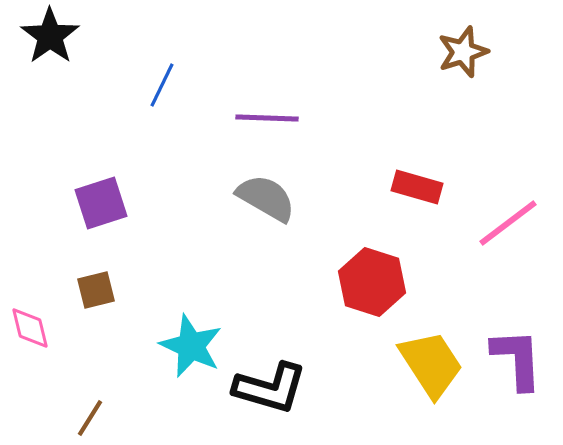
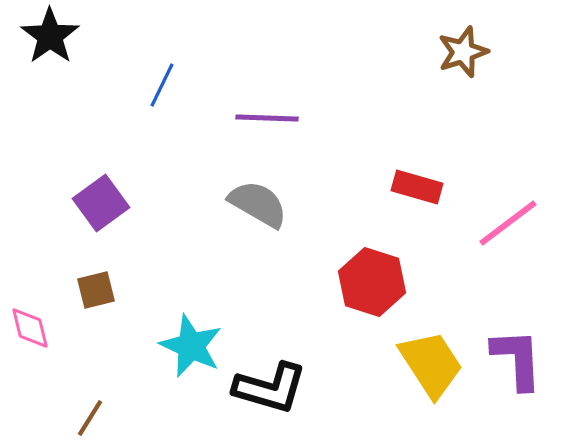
gray semicircle: moved 8 px left, 6 px down
purple square: rotated 18 degrees counterclockwise
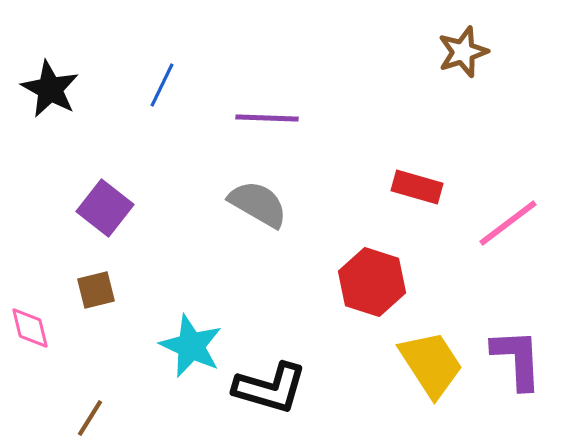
black star: moved 53 px down; rotated 8 degrees counterclockwise
purple square: moved 4 px right, 5 px down; rotated 16 degrees counterclockwise
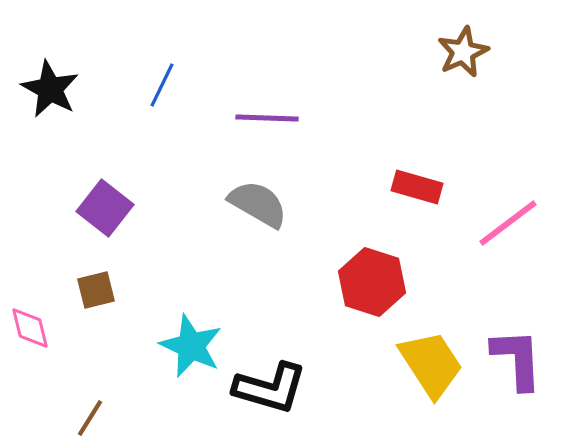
brown star: rotated 6 degrees counterclockwise
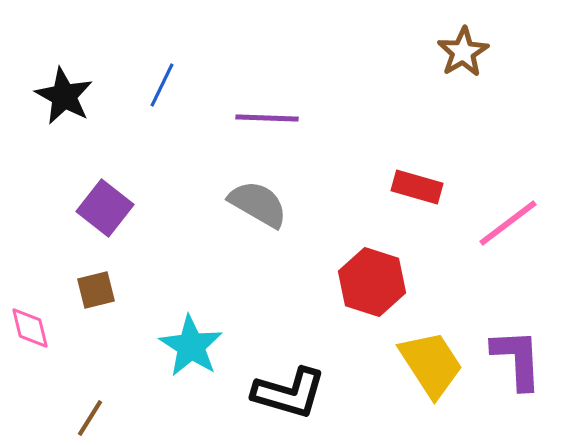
brown star: rotated 6 degrees counterclockwise
black star: moved 14 px right, 7 px down
cyan star: rotated 8 degrees clockwise
black L-shape: moved 19 px right, 5 px down
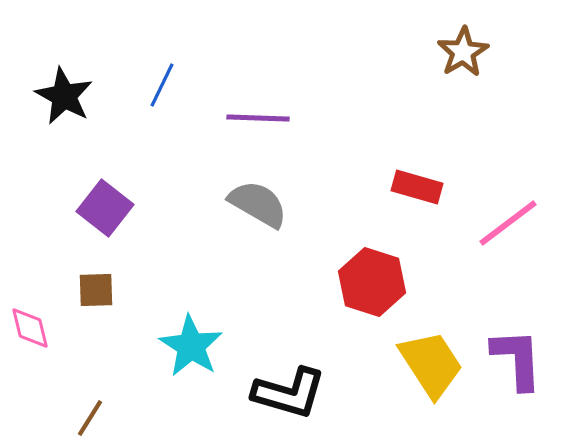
purple line: moved 9 px left
brown square: rotated 12 degrees clockwise
